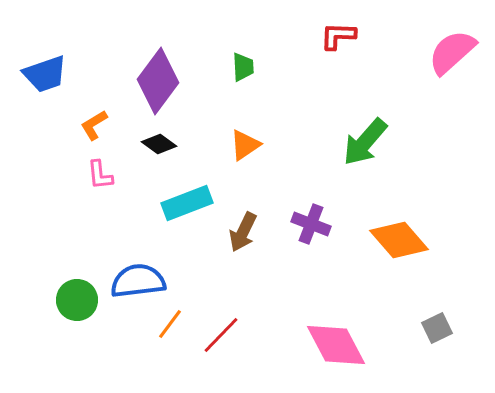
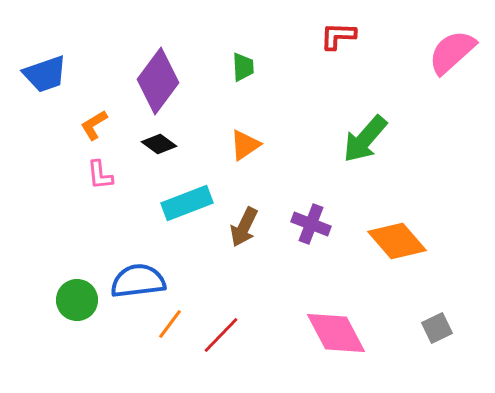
green arrow: moved 3 px up
brown arrow: moved 1 px right, 5 px up
orange diamond: moved 2 px left, 1 px down
pink diamond: moved 12 px up
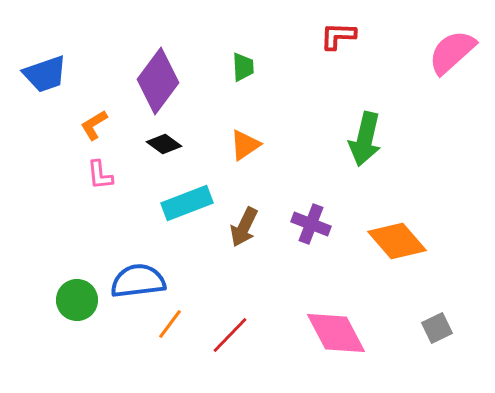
green arrow: rotated 28 degrees counterclockwise
black diamond: moved 5 px right
red line: moved 9 px right
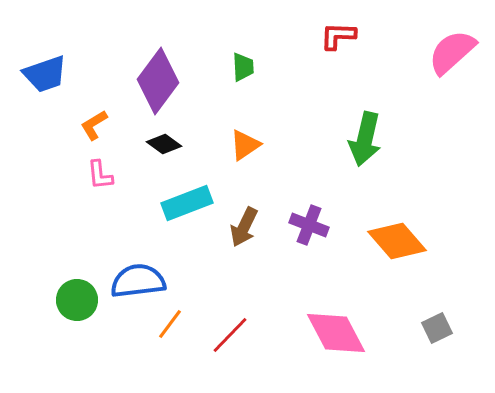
purple cross: moved 2 px left, 1 px down
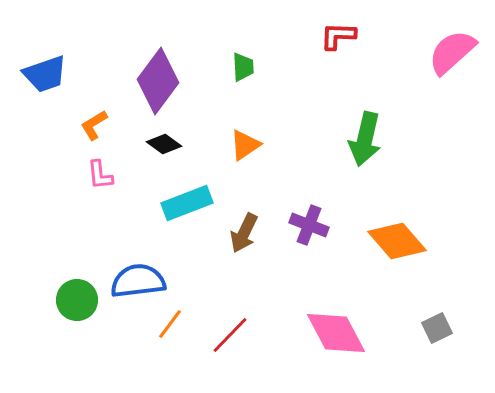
brown arrow: moved 6 px down
